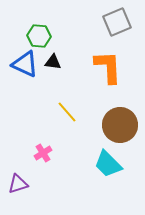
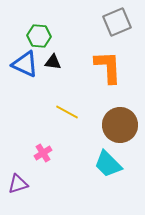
yellow line: rotated 20 degrees counterclockwise
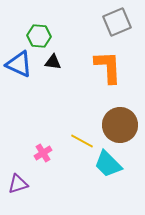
blue triangle: moved 6 px left
yellow line: moved 15 px right, 29 px down
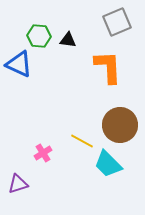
black triangle: moved 15 px right, 22 px up
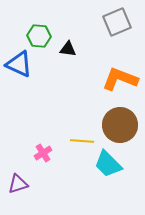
black triangle: moved 9 px down
orange L-shape: moved 12 px right, 12 px down; rotated 66 degrees counterclockwise
yellow line: rotated 25 degrees counterclockwise
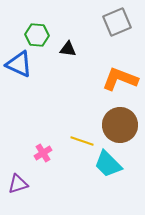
green hexagon: moved 2 px left, 1 px up
yellow line: rotated 15 degrees clockwise
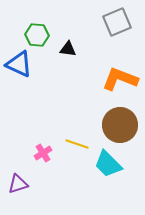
yellow line: moved 5 px left, 3 px down
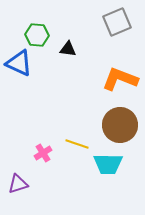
blue triangle: moved 1 px up
cyan trapezoid: rotated 44 degrees counterclockwise
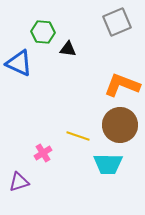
green hexagon: moved 6 px right, 3 px up
orange L-shape: moved 2 px right, 6 px down
yellow line: moved 1 px right, 8 px up
purple triangle: moved 1 px right, 2 px up
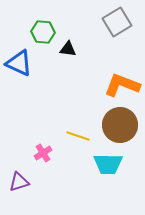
gray square: rotated 8 degrees counterclockwise
